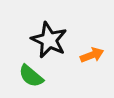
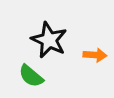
orange arrow: moved 3 px right; rotated 25 degrees clockwise
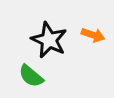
orange arrow: moved 2 px left, 20 px up; rotated 15 degrees clockwise
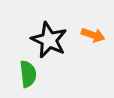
green semicircle: moved 3 px left, 2 px up; rotated 136 degrees counterclockwise
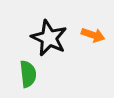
black star: moved 2 px up
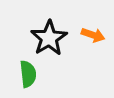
black star: rotated 15 degrees clockwise
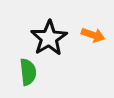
green semicircle: moved 2 px up
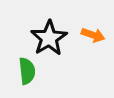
green semicircle: moved 1 px left, 1 px up
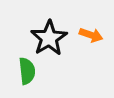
orange arrow: moved 2 px left
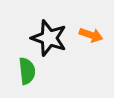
black star: rotated 21 degrees counterclockwise
